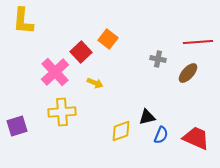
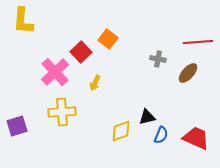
yellow arrow: rotated 91 degrees clockwise
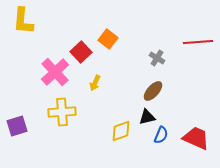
gray cross: moved 1 px left, 1 px up; rotated 21 degrees clockwise
brown ellipse: moved 35 px left, 18 px down
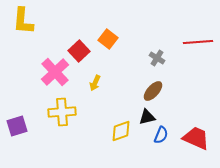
red square: moved 2 px left, 1 px up
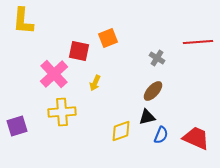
orange square: moved 1 px up; rotated 30 degrees clockwise
red square: rotated 35 degrees counterclockwise
pink cross: moved 1 px left, 2 px down
